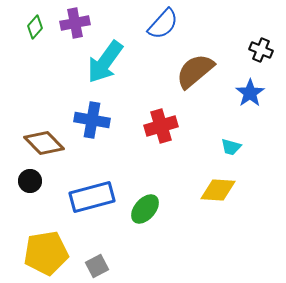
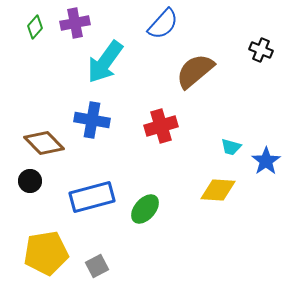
blue star: moved 16 px right, 68 px down
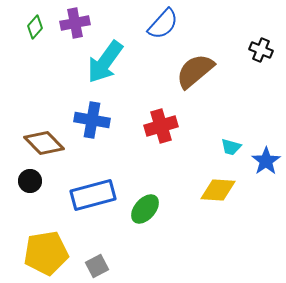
blue rectangle: moved 1 px right, 2 px up
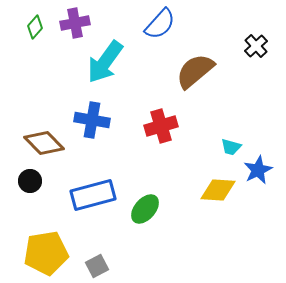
blue semicircle: moved 3 px left
black cross: moved 5 px left, 4 px up; rotated 25 degrees clockwise
blue star: moved 8 px left, 9 px down; rotated 8 degrees clockwise
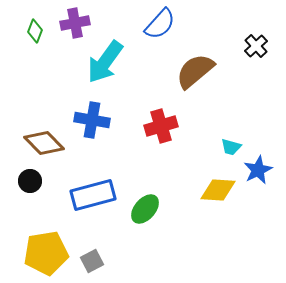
green diamond: moved 4 px down; rotated 20 degrees counterclockwise
gray square: moved 5 px left, 5 px up
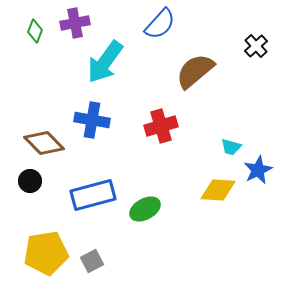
green ellipse: rotated 20 degrees clockwise
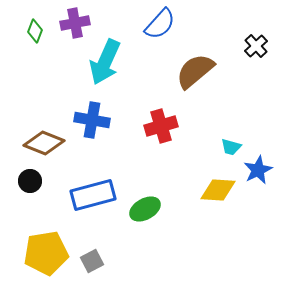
cyan arrow: rotated 12 degrees counterclockwise
brown diamond: rotated 24 degrees counterclockwise
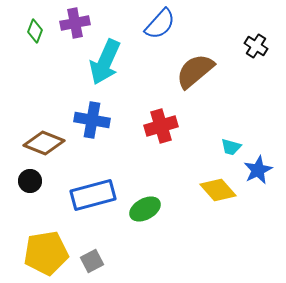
black cross: rotated 15 degrees counterclockwise
yellow diamond: rotated 45 degrees clockwise
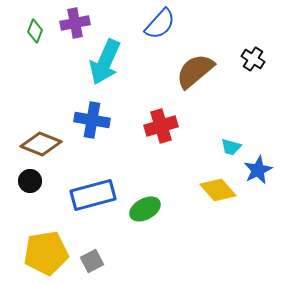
black cross: moved 3 px left, 13 px down
brown diamond: moved 3 px left, 1 px down
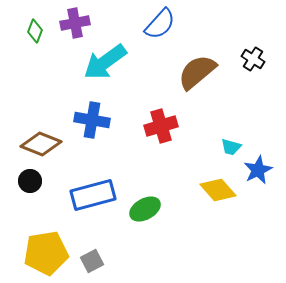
cyan arrow: rotated 30 degrees clockwise
brown semicircle: moved 2 px right, 1 px down
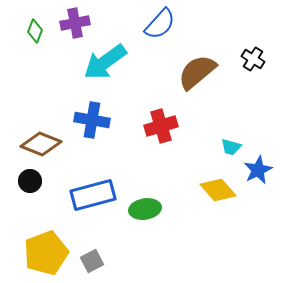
green ellipse: rotated 20 degrees clockwise
yellow pentagon: rotated 12 degrees counterclockwise
